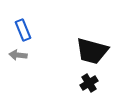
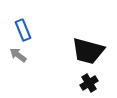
black trapezoid: moved 4 px left
gray arrow: rotated 30 degrees clockwise
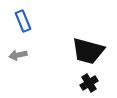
blue rectangle: moved 9 px up
gray arrow: rotated 48 degrees counterclockwise
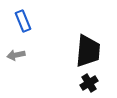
black trapezoid: rotated 100 degrees counterclockwise
gray arrow: moved 2 px left
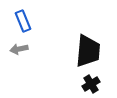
gray arrow: moved 3 px right, 6 px up
black cross: moved 2 px right, 1 px down
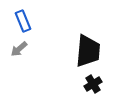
gray arrow: rotated 30 degrees counterclockwise
black cross: moved 2 px right
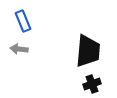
gray arrow: rotated 48 degrees clockwise
black cross: moved 1 px left; rotated 12 degrees clockwise
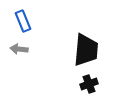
black trapezoid: moved 2 px left, 1 px up
black cross: moved 3 px left
